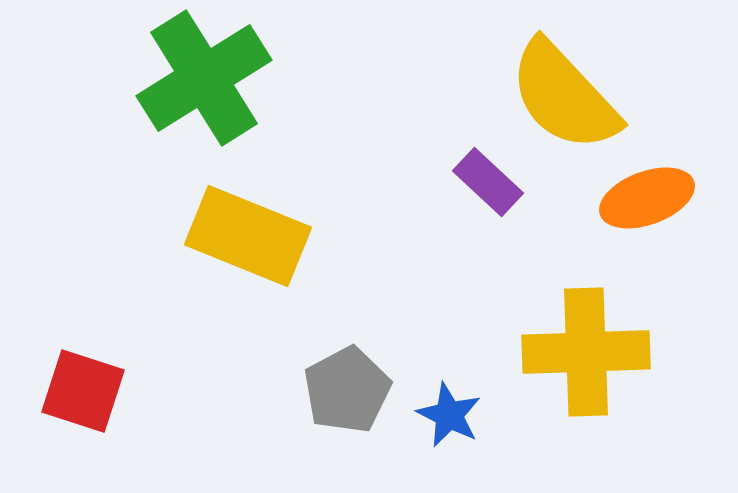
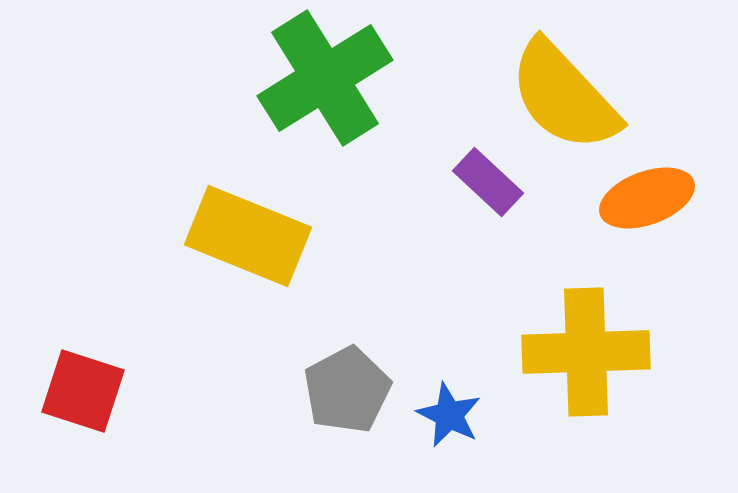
green cross: moved 121 px right
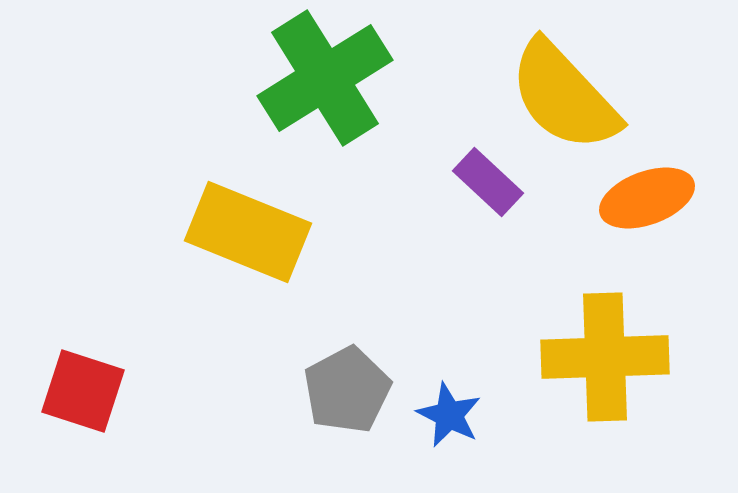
yellow rectangle: moved 4 px up
yellow cross: moved 19 px right, 5 px down
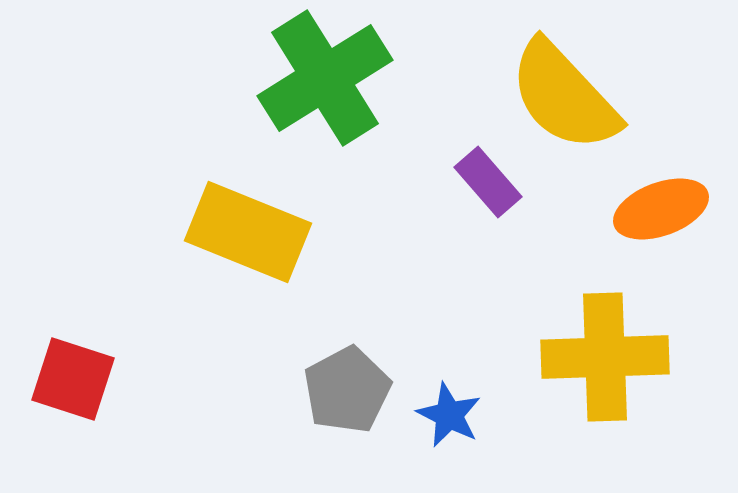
purple rectangle: rotated 6 degrees clockwise
orange ellipse: moved 14 px right, 11 px down
red square: moved 10 px left, 12 px up
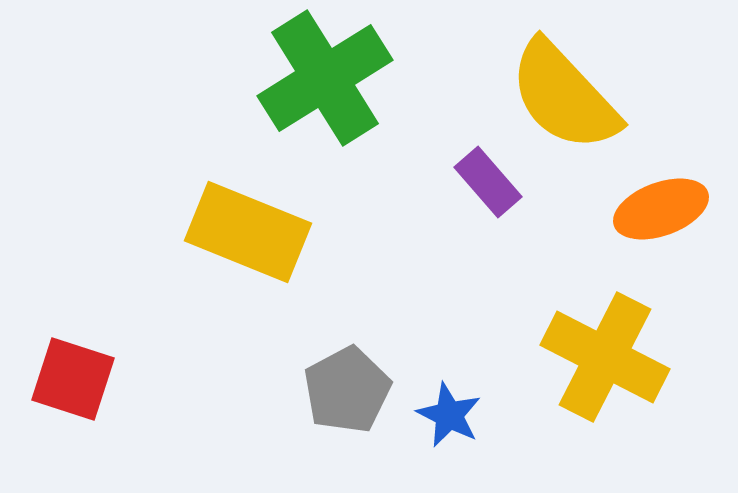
yellow cross: rotated 29 degrees clockwise
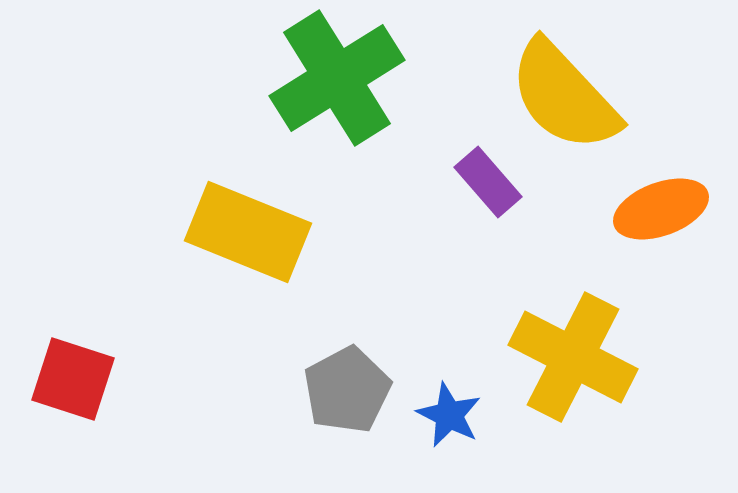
green cross: moved 12 px right
yellow cross: moved 32 px left
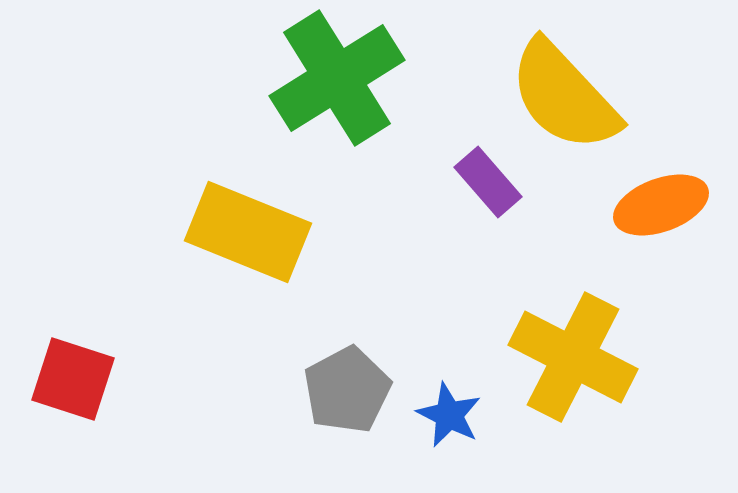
orange ellipse: moved 4 px up
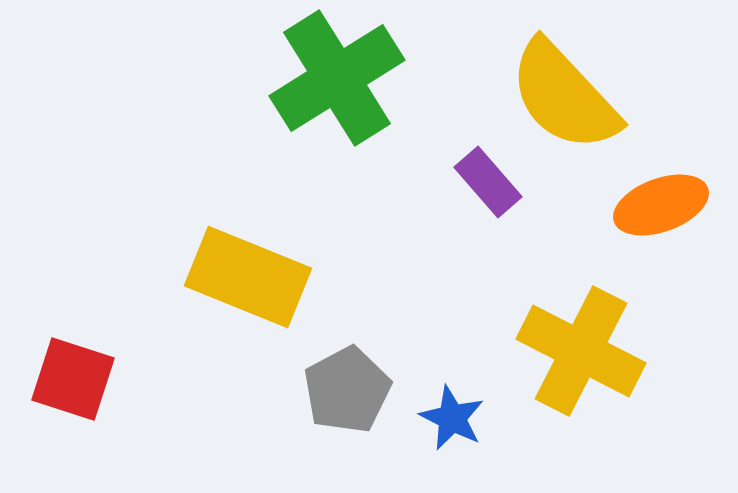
yellow rectangle: moved 45 px down
yellow cross: moved 8 px right, 6 px up
blue star: moved 3 px right, 3 px down
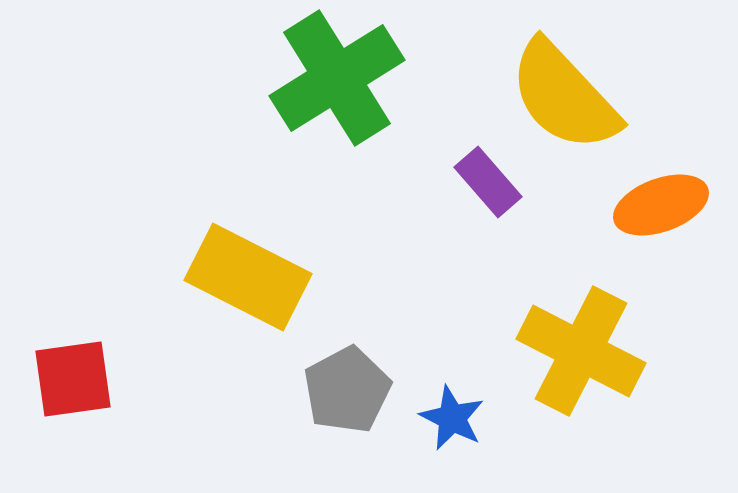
yellow rectangle: rotated 5 degrees clockwise
red square: rotated 26 degrees counterclockwise
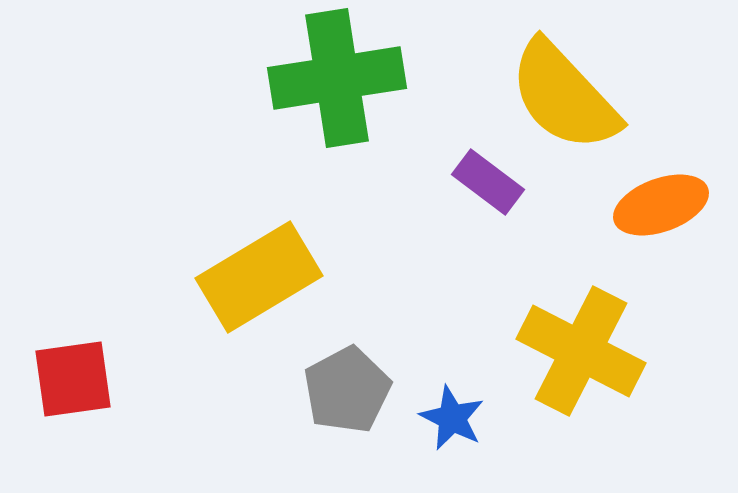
green cross: rotated 23 degrees clockwise
purple rectangle: rotated 12 degrees counterclockwise
yellow rectangle: moved 11 px right; rotated 58 degrees counterclockwise
